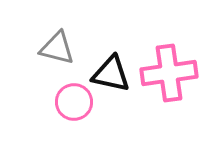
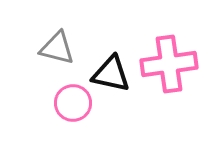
pink cross: moved 9 px up
pink circle: moved 1 px left, 1 px down
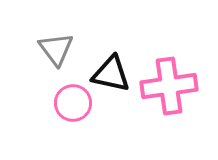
gray triangle: moved 1 px left, 1 px down; rotated 39 degrees clockwise
pink cross: moved 22 px down
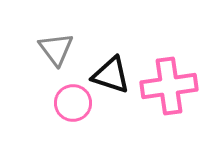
black triangle: moved 1 px down; rotated 6 degrees clockwise
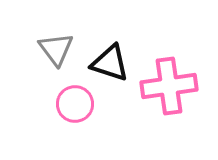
black triangle: moved 1 px left, 12 px up
pink circle: moved 2 px right, 1 px down
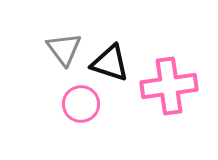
gray triangle: moved 8 px right
pink circle: moved 6 px right
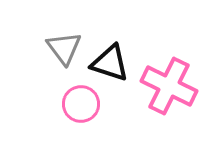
gray triangle: moved 1 px up
pink cross: rotated 34 degrees clockwise
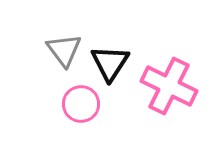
gray triangle: moved 2 px down
black triangle: rotated 45 degrees clockwise
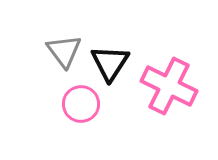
gray triangle: moved 1 px down
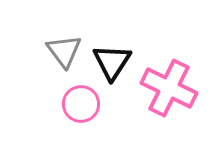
black triangle: moved 2 px right, 1 px up
pink cross: moved 2 px down
